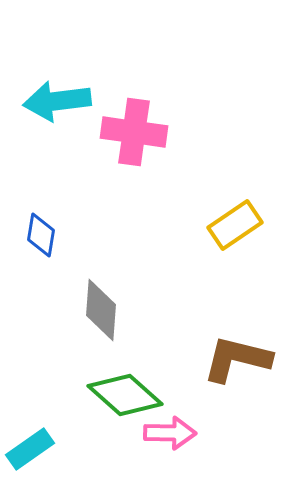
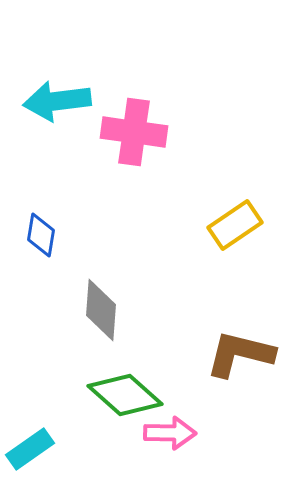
brown L-shape: moved 3 px right, 5 px up
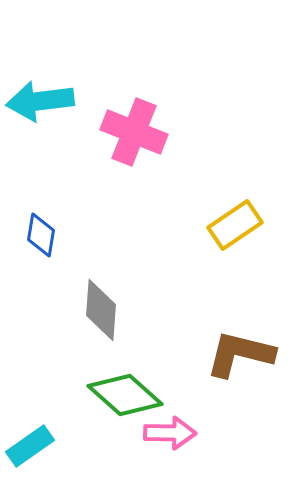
cyan arrow: moved 17 px left
pink cross: rotated 14 degrees clockwise
cyan rectangle: moved 3 px up
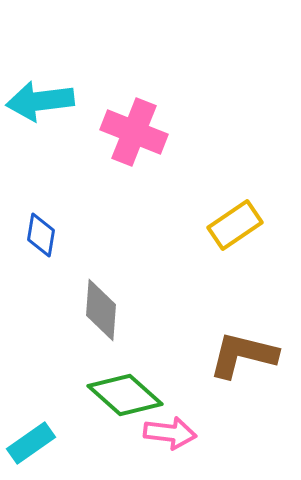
brown L-shape: moved 3 px right, 1 px down
pink arrow: rotated 6 degrees clockwise
cyan rectangle: moved 1 px right, 3 px up
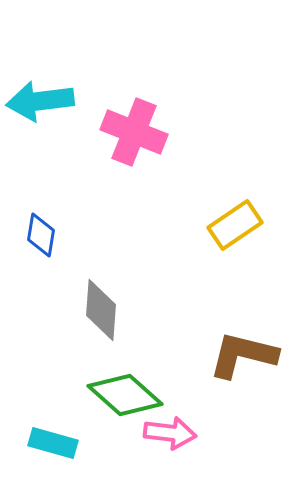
cyan rectangle: moved 22 px right; rotated 51 degrees clockwise
